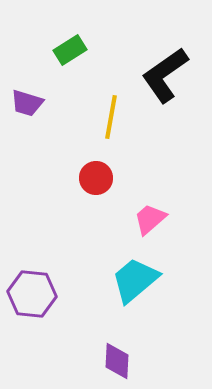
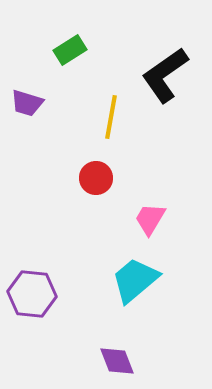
pink trapezoid: rotated 18 degrees counterclockwise
purple diamond: rotated 24 degrees counterclockwise
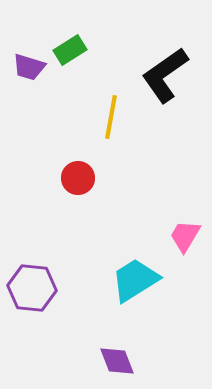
purple trapezoid: moved 2 px right, 36 px up
red circle: moved 18 px left
pink trapezoid: moved 35 px right, 17 px down
cyan trapezoid: rotated 8 degrees clockwise
purple hexagon: moved 6 px up
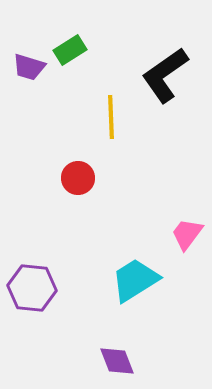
yellow line: rotated 12 degrees counterclockwise
pink trapezoid: moved 2 px right, 2 px up; rotated 6 degrees clockwise
